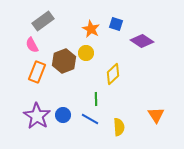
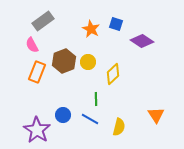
yellow circle: moved 2 px right, 9 px down
purple star: moved 14 px down
yellow semicircle: rotated 18 degrees clockwise
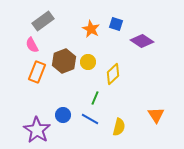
green line: moved 1 px left, 1 px up; rotated 24 degrees clockwise
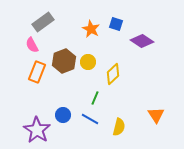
gray rectangle: moved 1 px down
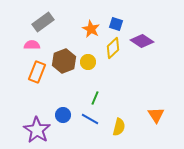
pink semicircle: rotated 119 degrees clockwise
yellow diamond: moved 26 px up
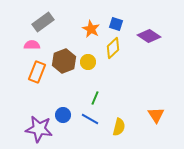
purple diamond: moved 7 px right, 5 px up
purple star: moved 2 px right, 1 px up; rotated 24 degrees counterclockwise
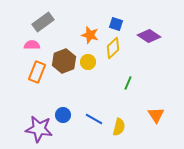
orange star: moved 1 px left, 6 px down; rotated 12 degrees counterclockwise
green line: moved 33 px right, 15 px up
blue line: moved 4 px right
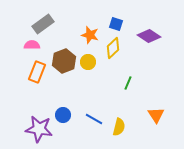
gray rectangle: moved 2 px down
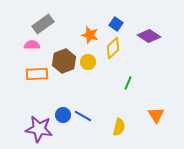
blue square: rotated 16 degrees clockwise
orange rectangle: moved 2 px down; rotated 65 degrees clockwise
blue line: moved 11 px left, 3 px up
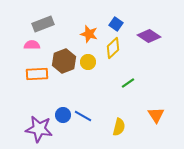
gray rectangle: rotated 15 degrees clockwise
orange star: moved 1 px left, 1 px up
green line: rotated 32 degrees clockwise
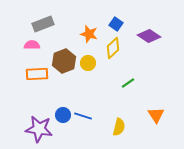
yellow circle: moved 1 px down
blue line: rotated 12 degrees counterclockwise
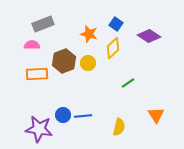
blue line: rotated 24 degrees counterclockwise
